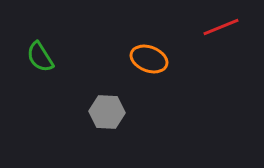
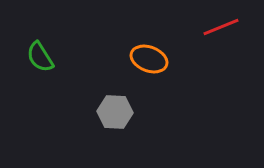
gray hexagon: moved 8 px right
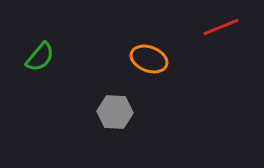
green semicircle: rotated 108 degrees counterclockwise
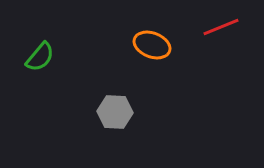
orange ellipse: moved 3 px right, 14 px up
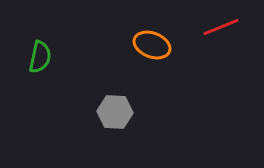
green semicircle: rotated 28 degrees counterclockwise
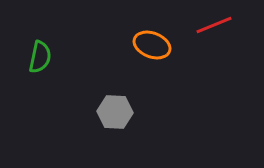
red line: moved 7 px left, 2 px up
